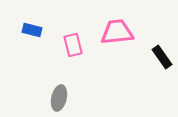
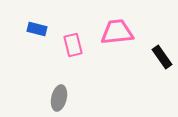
blue rectangle: moved 5 px right, 1 px up
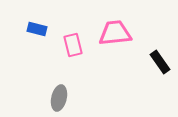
pink trapezoid: moved 2 px left, 1 px down
black rectangle: moved 2 px left, 5 px down
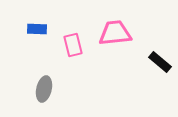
blue rectangle: rotated 12 degrees counterclockwise
black rectangle: rotated 15 degrees counterclockwise
gray ellipse: moved 15 px left, 9 px up
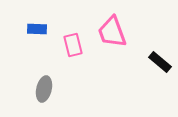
pink trapezoid: moved 3 px left, 1 px up; rotated 104 degrees counterclockwise
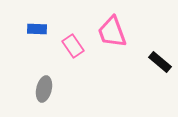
pink rectangle: moved 1 px down; rotated 20 degrees counterclockwise
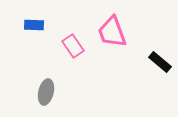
blue rectangle: moved 3 px left, 4 px up
gray ellipse: moved 2 px right, 3 px down
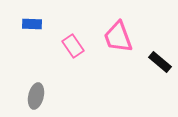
blue rectangle: moved 2 px left, 1 px up
pink trapezoid: moved 6 px right, 5 px down
gray ellipse: moved 10 px left, 4 px down
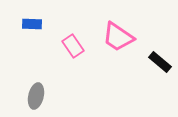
pink trapezoid: rotated 36 degrees counterclockwise
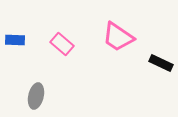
blue rectangle: moved 17 px left, 16 px down
pink rectangle: moved 11 px left, 2 px up; rotated 15 degrees counterclockwise
black rectangle: moved 1 px right, 1 px down; rotated 15 degrees counterclockwise
